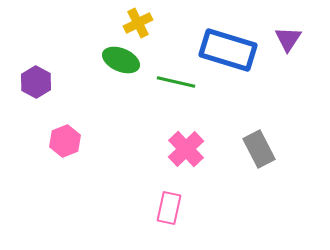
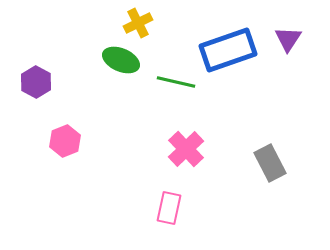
blue rectangle: rotated 36 degrees counterclockwise
gray rectangle: moved 11 px right, 14 px down
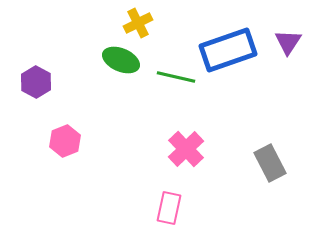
purple triangle: moved 3 px down
green line: moved 5 px up
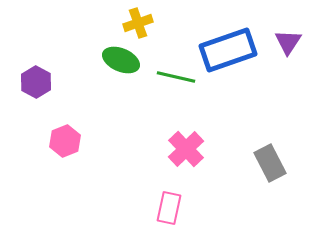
yellow cross: rotated 8 degrees clockwise
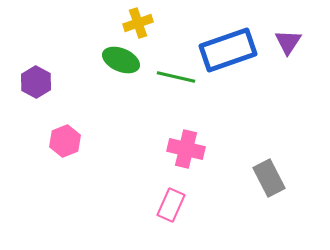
pink cross: rotated 33 degrees counterclockwise
gray rectangle: moved 1 px left, 15 px down
pink rectangle: moved 2 px right, 3 px up; rotated 12 degrees clockwise
